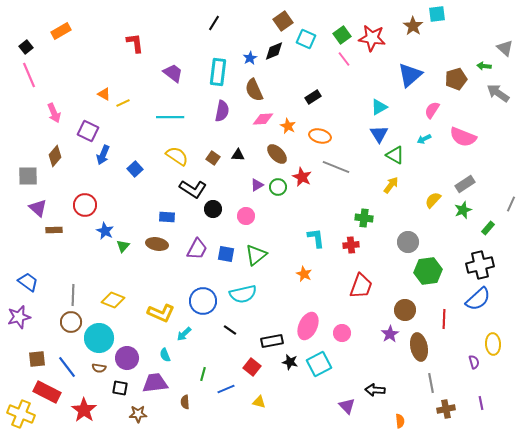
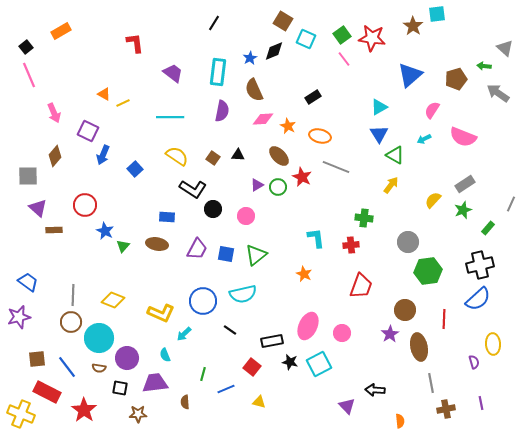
brown square at (283, 21): rotated 24 degrees counterclockwise
brown ellipse at (277, 154): moved 2 px right, 2 px down
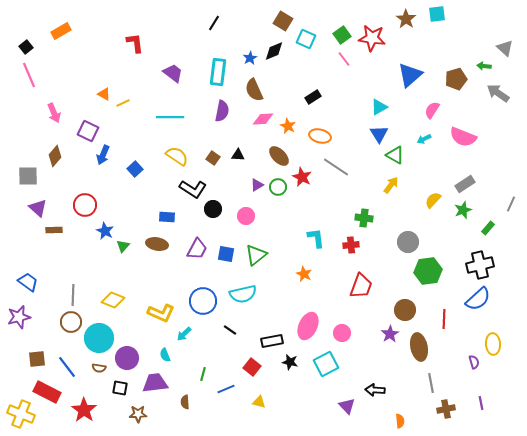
brown star at (413, 26): moved 7 px left, 7 px up
gray line at (336, 167): rotated 12 degrees clockwise
cyan square at (319, 364): moved 7 px right
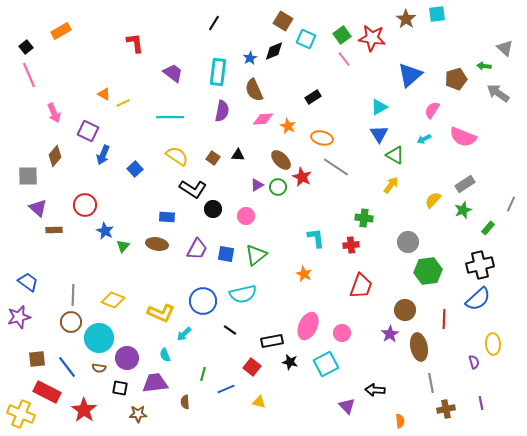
orange ellipse at (320, 136): moved 2 px right, 2 px down
brown ellipse at (279, 156): moved 2 px right, 4 px down
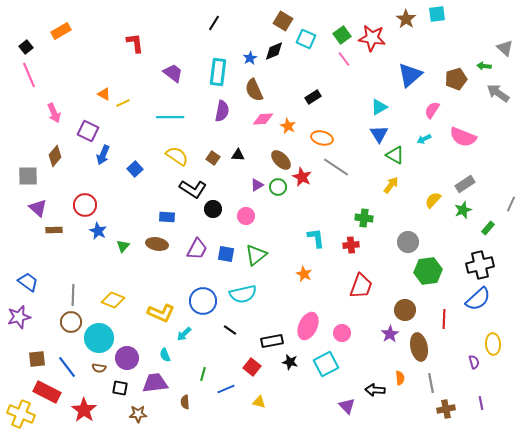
blue star at (105, 231): moved 7 px left
orange semicircle at (400, 421): moved 43 px up
